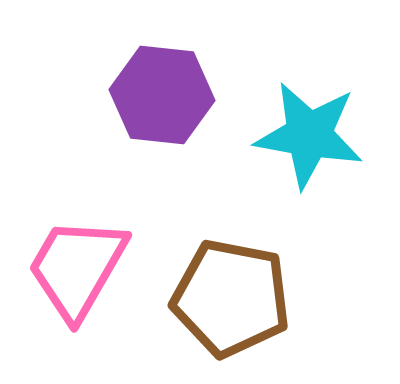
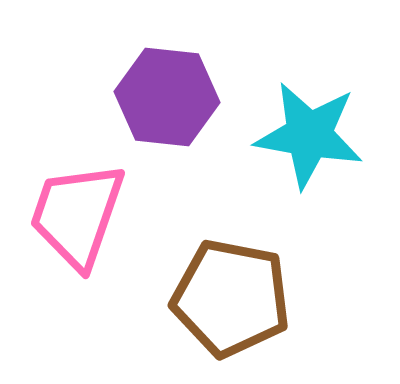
purple hexagon: moved 5 px right, 2 px down
pink trapezoid: moved 53 px up; rotated 11 degrees counterclockwise
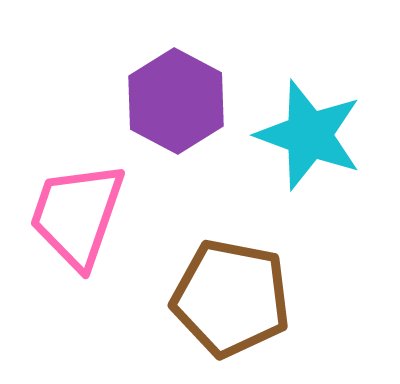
purple hexagon: moved 9 px right, 4 px down; rotated 22 degrees clockwise
cyan star: rotated 10 degrees clockwise
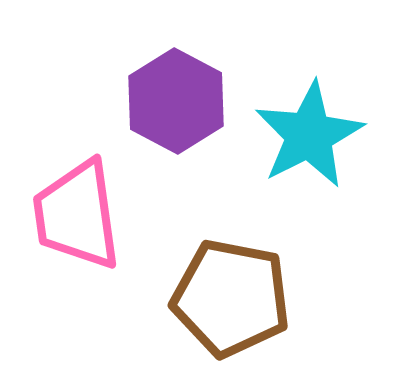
cyan star: rotated 25 degrees clockwise
pink trapezoid: rotated 27 degrees counterclockwise
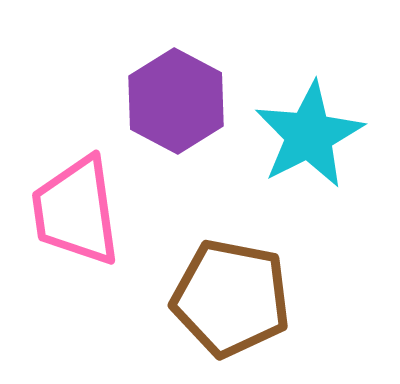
pink trapezoid: moved 1 px left, 4 px up
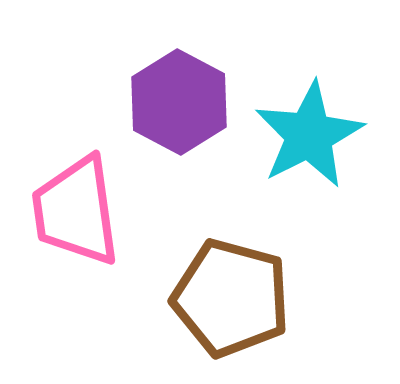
purple hexagon: moved 3 px right, 1 px down
brown pentagon: rotated 4 degrees clockwise
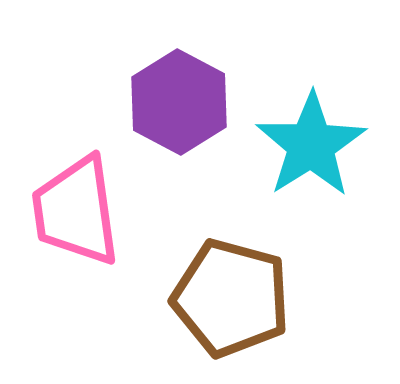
cyan star: moved 2 px right, 10 px down; rotated 5 degrees counterclockwise
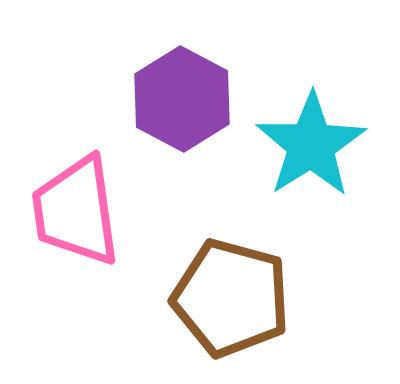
purple hexagon: moved 3 px right, 3 px up
